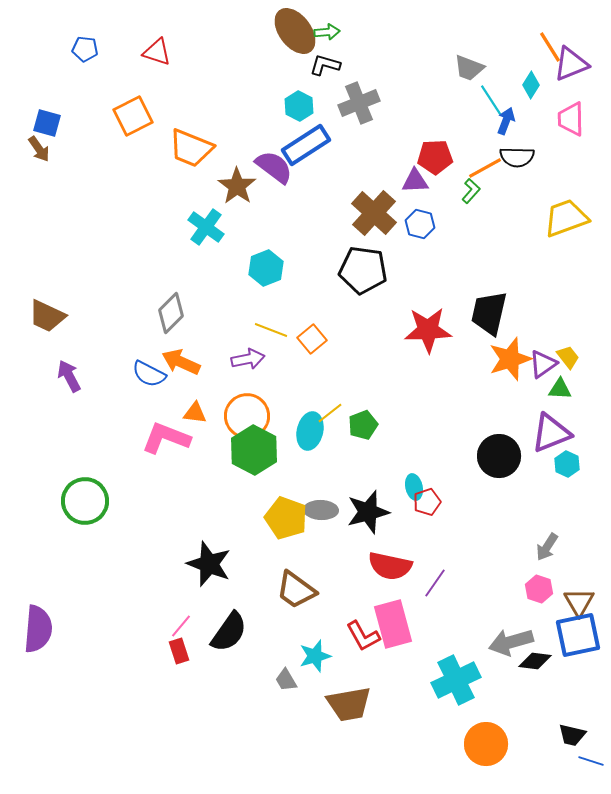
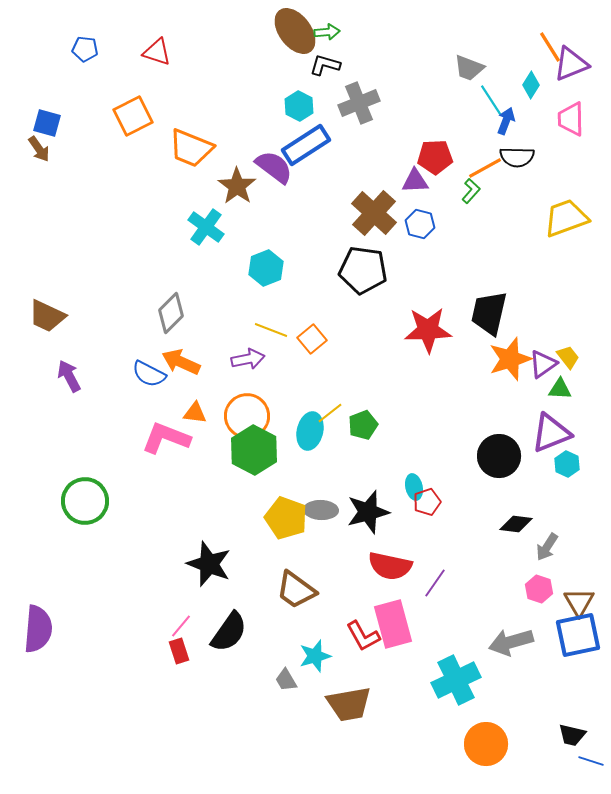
black diamond at (535, 661): moved 19 px left, 137 px up
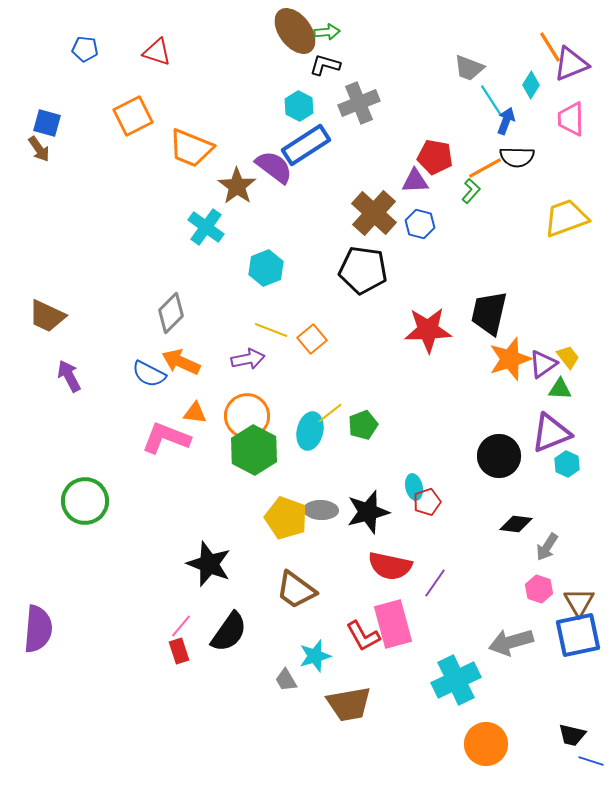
red pentagon at (435, 157): rotated 12 degrees clockwise
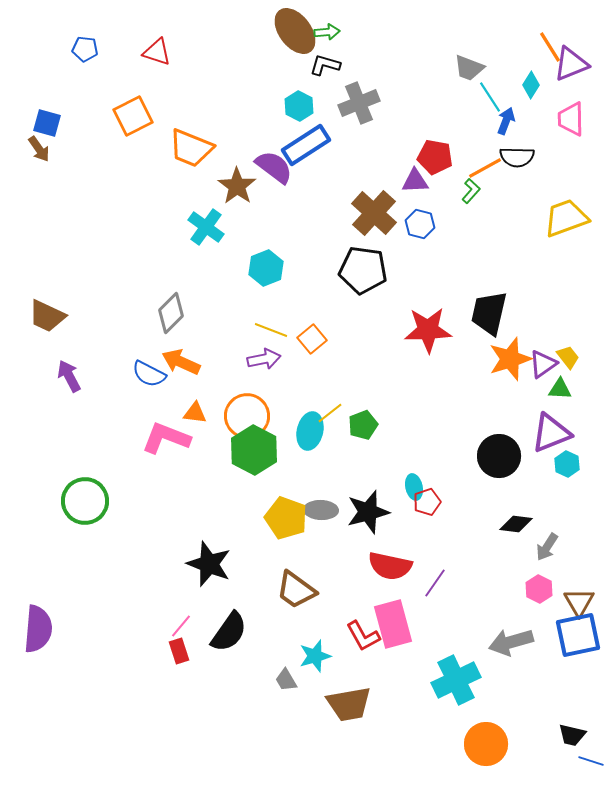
cyan line at (491, 100): moved 1 px left, 3 px up
purple arrow at (248, 359): moved 16 px right
pink hexagon at (539, 589): rotated 8 degrees clockwise
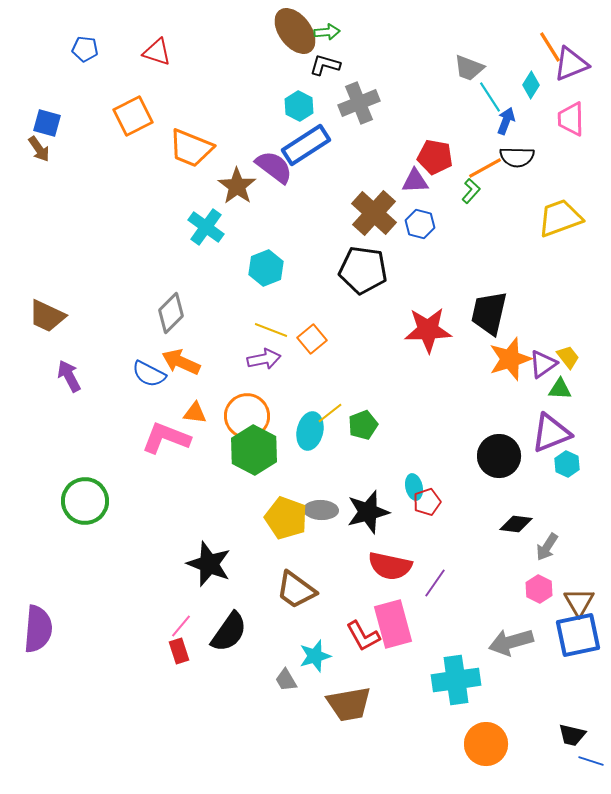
yellow trapezoid at (566, 218): moved 6 px left
cyan cross at (456, 680): rotated 18 degrees clockwise
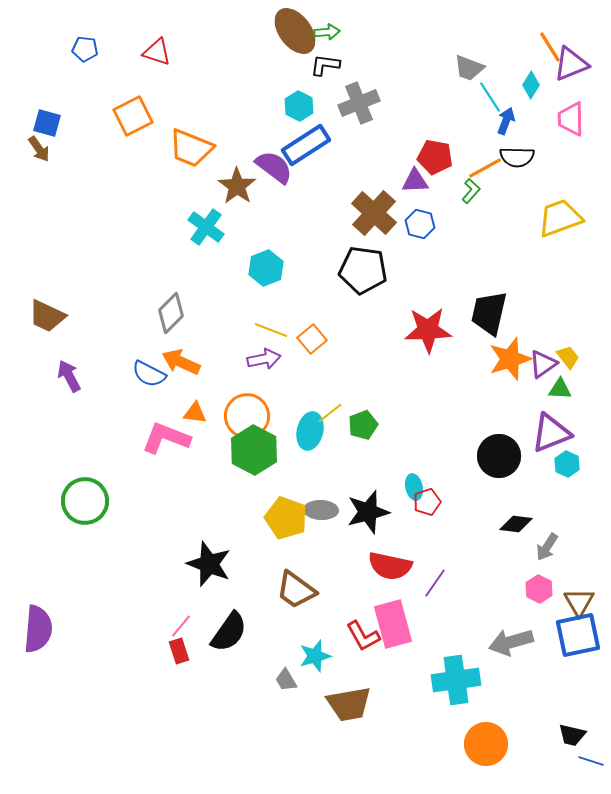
black L-shape at (325, 65): rotated 8 degrees counterclockwise
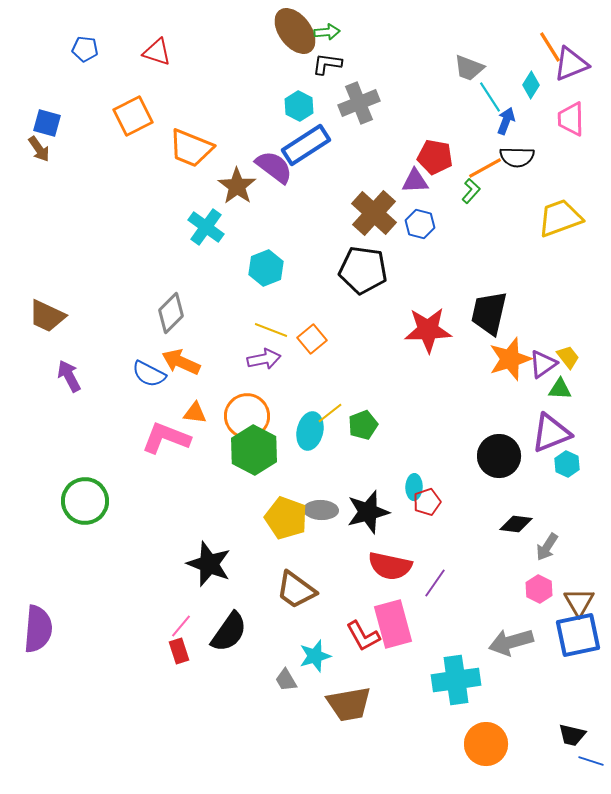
black L-shape at (325, 65): moved 2 px right, 1 px up
cyan ellipse at (414, 487): rotated 15 degrees clockwise
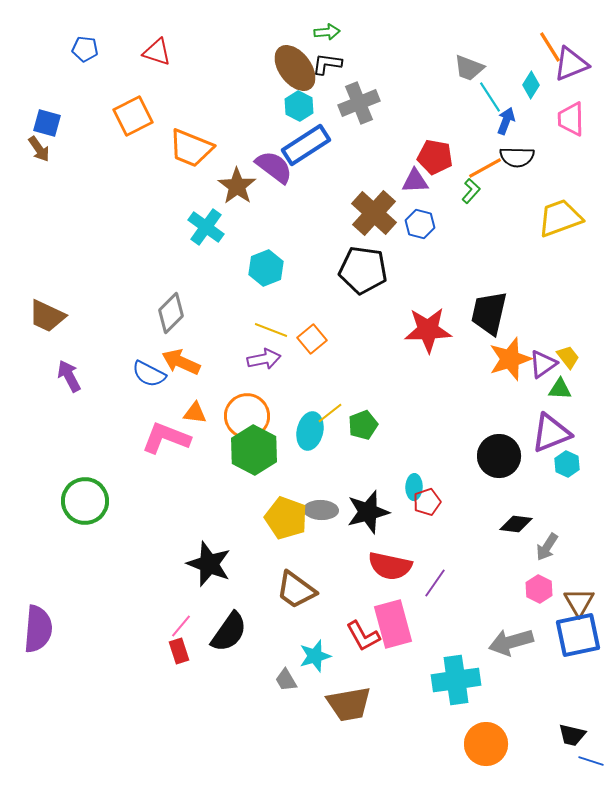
brown ellipse at (295, 31): moved 37 px down
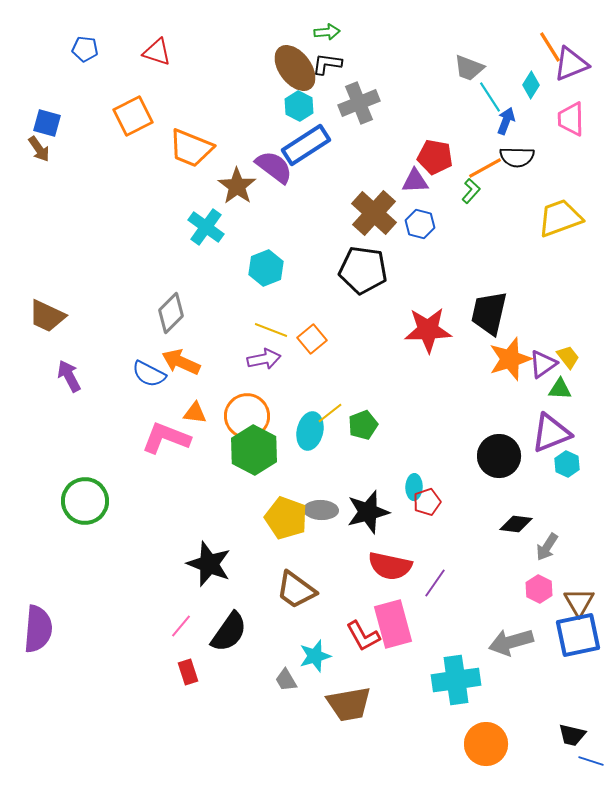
red rectangle at (179, 651): moved 9 px right, 21 px down
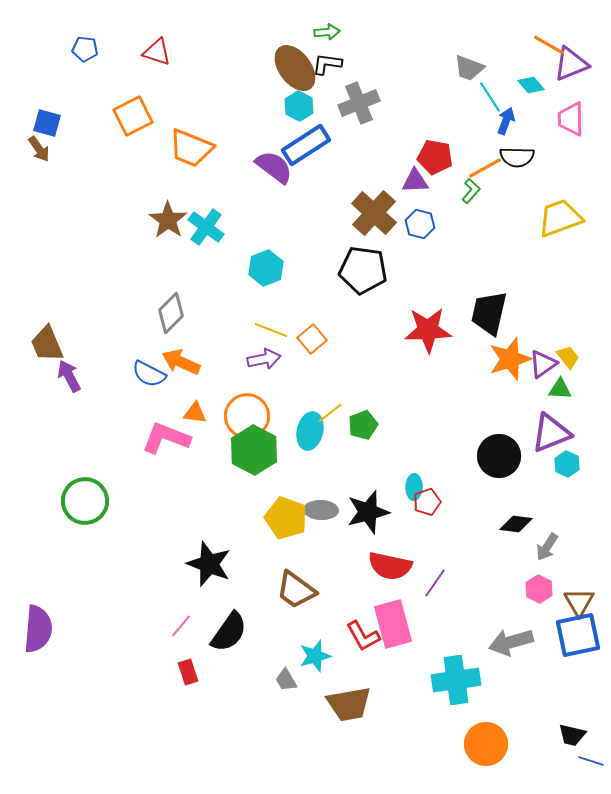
orange line at (550, 47): moved 1 px left, 2 px up; rotated 28 degrees counterclockwise
cyan diamond at (531, 85): rotated 72 degrees counterclockwise
brown star at (237, 186): moved 69 px left, 34 px down
brown trapezoid at (47, 316): moved 28 px down; rotated 42 degrees clockwise
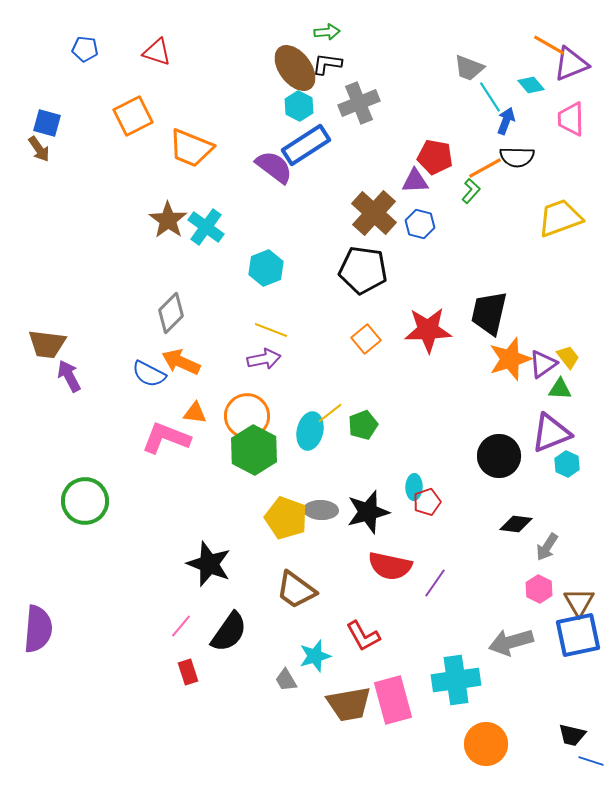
orange square at (312, 339): moved 54 px right
brown trapezoid at (47, 344): rotated 60 degrees counterclockwise
pink rectangle at (393, 624): moved 76 px down
